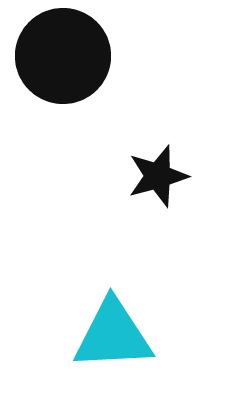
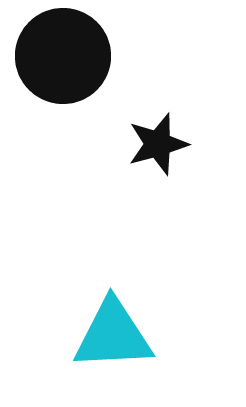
black star: moved 32 px up
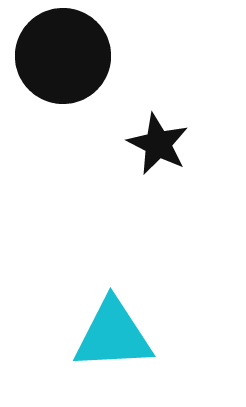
black star: rotated 30 degrees counterclockwise
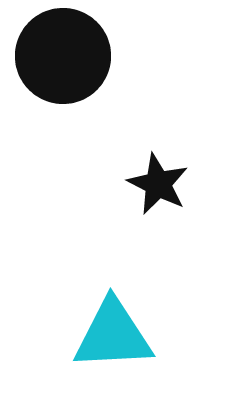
black star: moved 40 px down
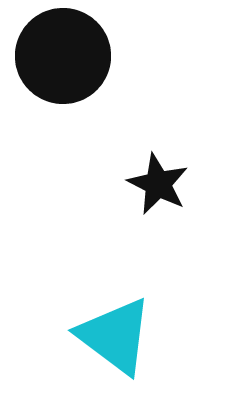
cyan triangle: moved 2 px right, 1 px down; rotated 40 degrees clockwise
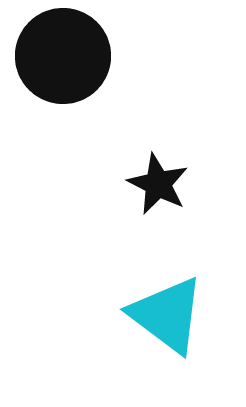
cyan triangle: moved 52 px right, 21 px up
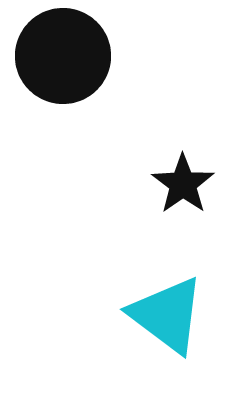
black star: moved 25 px right; rotated 10 degrees clockwise
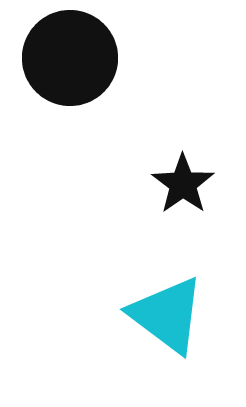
black circle: moved 7 px right, 2 px down
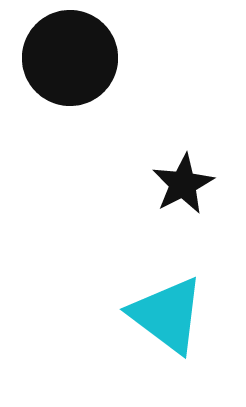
black star: rotated 8 degrees clockwise
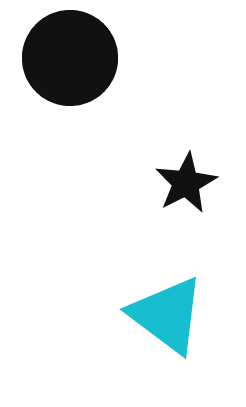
black star: moved 3 px right, 1 px up
